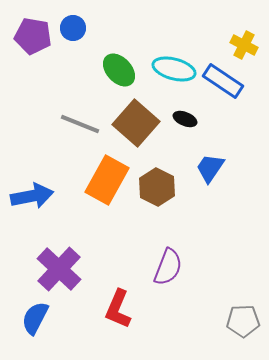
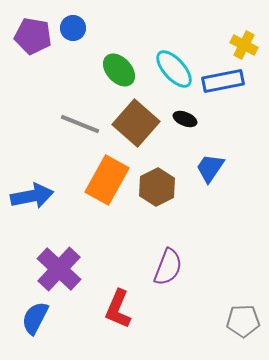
cyan ellipse: rotated 33 degrees clockwise
blue rectangle: rotated 45 degrees counterclockwise
brown hexagon: rotated 6 degrees clockwise
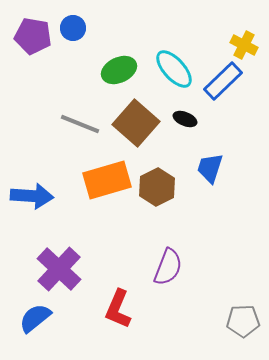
green ellipse: rotated 72 degrees counterclockwise
blue rectangle: rotated 33 degrees counterclockwise
blue trapezoid: rotated 16 degrees counterclockwise
orange rectangle: rotated 45 degrees clockwise
blue arrow: rotated 15 degrees clockwise
blue semicircle: rotated 24 degrees clockwise
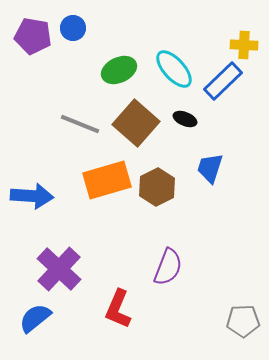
yellow cross: rotated 24 degrees counterclockwise
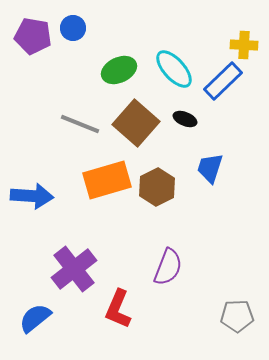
purple cross: moved 15 px right; rotated 9 degrees clockwise
gray pentagon: moved 6 px left, 5 px up
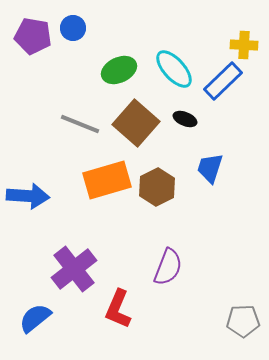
blue arrow: moved 4 px left
gray pentagon: moved 6 px right, 5 px down
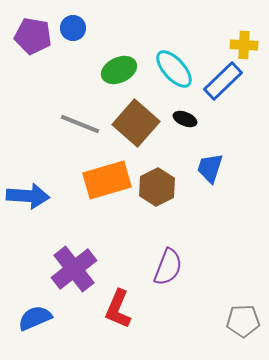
blue semicircle: rotated 16 degrees clockwise
